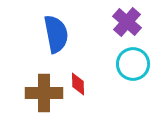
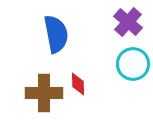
purple cross: moved 1 px right
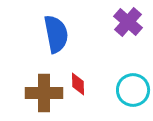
cyan circle: moved 26 px down
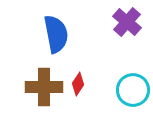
purple cross: moved 1 px left
red diamond: rotated 35 degrees clockwise
brown cross: moved 6 px up
